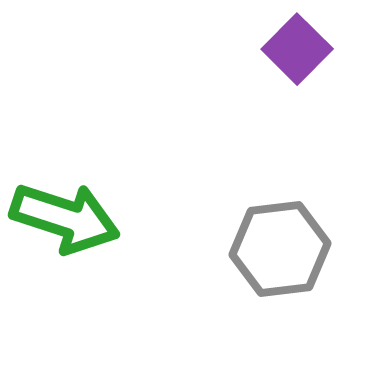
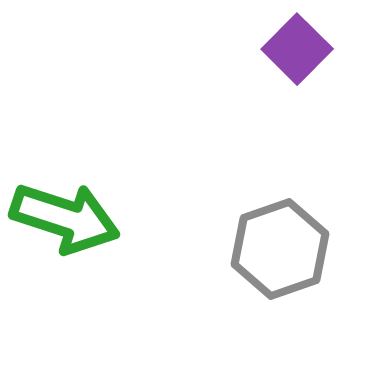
gray hexagon: rotated 12 degrees counterclockwise
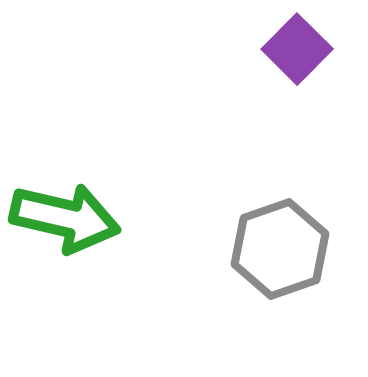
green arrow: rotated 5 degrees counterclockwise
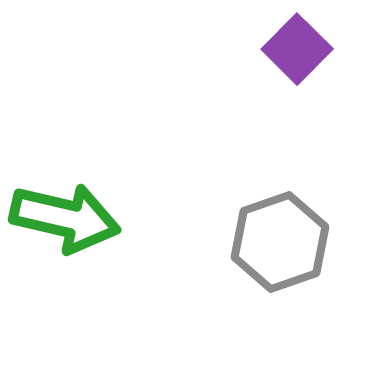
gray hexagon: moved 7 px up
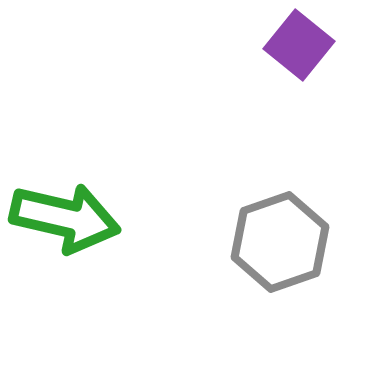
purple square: moved 2 px right, 4 px up; rotated 6 degrees counterclockwise
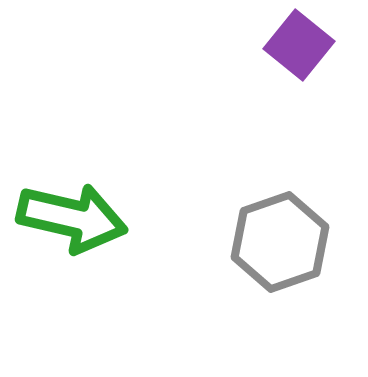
green arrow: moved 7 px right
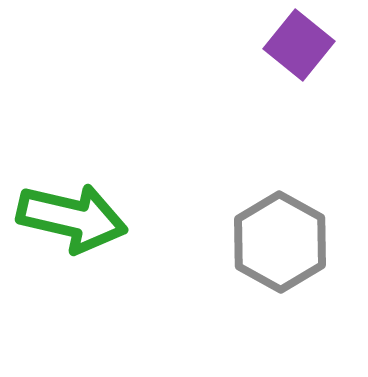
gray hexagon: rotated 12 degrees counterclockwise
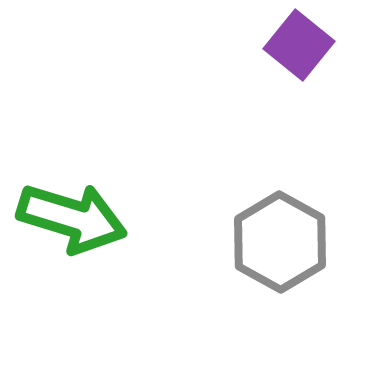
green arrow: rotated 4 degrees clockwise
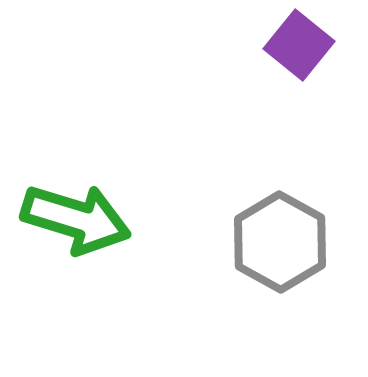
green arrow: moved 4 px right, 1 px down
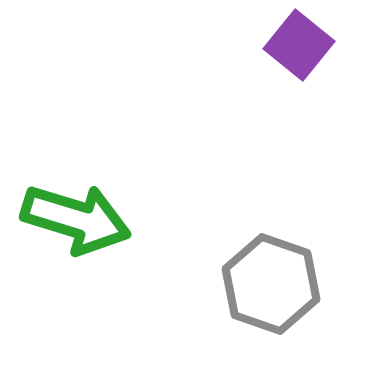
gray hexagon: moved 9 px left, 42 px down; rotated 10 degrees counterclockwise
